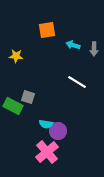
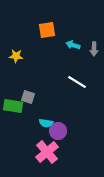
green rectangle: rotated 18 degrees counterclockwise
cyan semicircle: moved 1 px up
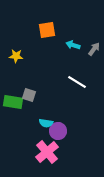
gray arrow: rotated 144 degrees counterclockwise
gray square: moved 1 px right, 2 px up
green rectangle: moved 4 px up
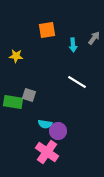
cyan arrow: rotated 112 degrees counterclockwise
gray arrow: moved 11 px up
cyan semicircle: moved 1 px left, 1 px down
pink cross: rotated 15 degrees counterclockwise
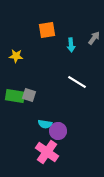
cyan arrow: moved 2 px left
green rectangle: moved 2 px right, 6 px up
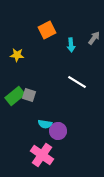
orange square: rotated 18 degrees counterclockwise
yellow star: moved 1 px right, 1 px up
green rectangle: rotated 48 degrees counterclockwise
pink cross: moved 5 px left, 3 px down
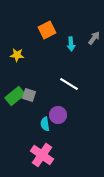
cyan arrow: moved 1 px up
white line: moved 8 px left, 2 px down
cyan semicircle: rotated 72 degrees clockwise
purple circle: moved 16 px up
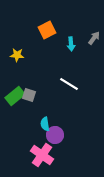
purple circle: moved 3 px left, 20 px down
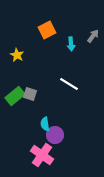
gray arrow: moved 1 px left, 2 px up
yellow star: rotated 24 degrees clockwise
gray square: moved 1 px right, 1 px up
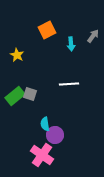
white line: rotated 36 degrees counterclockwise
